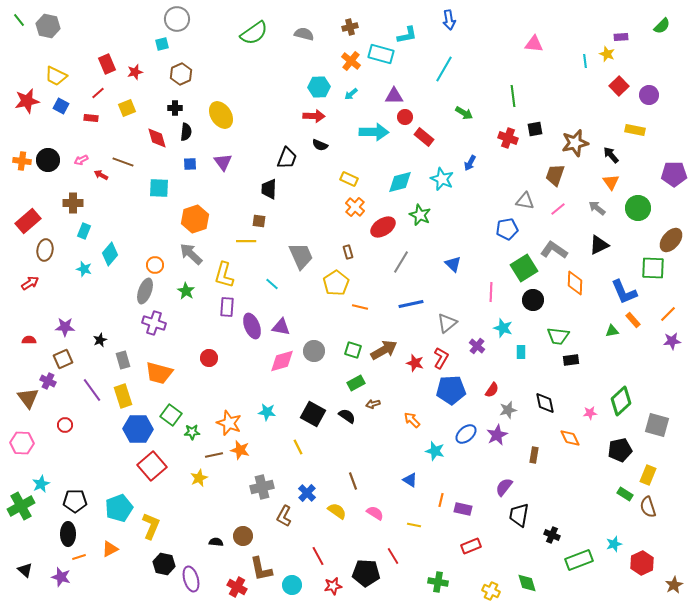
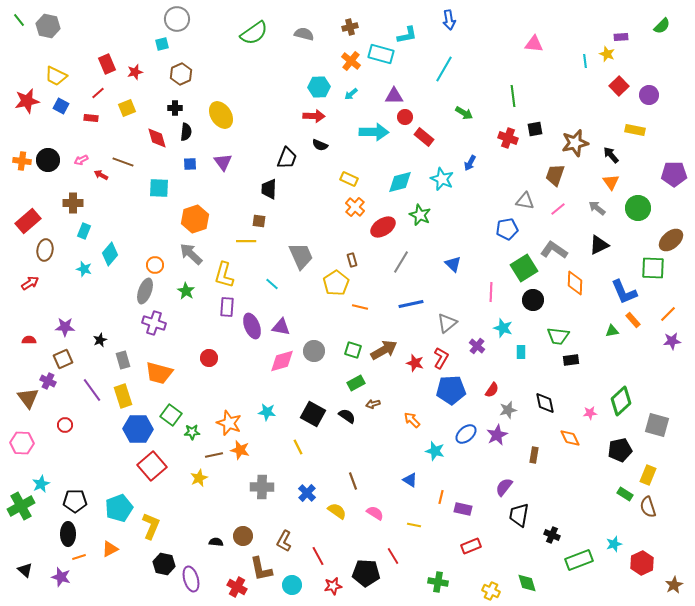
brown ellipse at (671, 240): rotated 10 degrees clockwise
brown rectangle at (348, 252): moved 4 px right, 8 px down
gray cross at (262, 487): rotated 15 degrees clockwise
orange line at (441, 500): moved 3 px up
brown L-shape at (284, 516): moved 25 px down
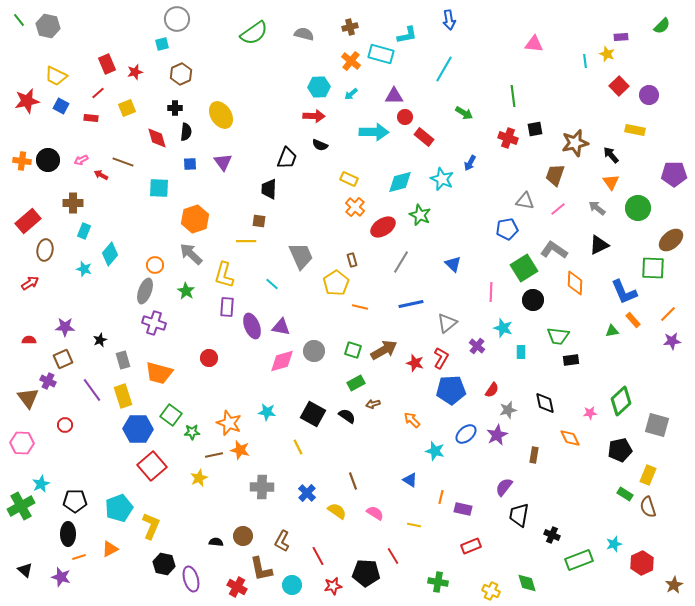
brown L-shape at (284, 541): moved 2 px left
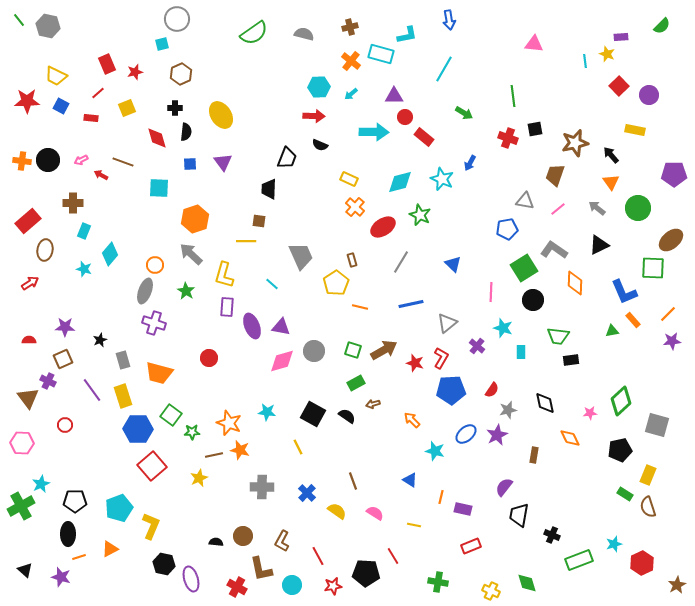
red star at (27, 101): rotated 10 degrees clockwise
brown star at (674, 585): moved 3 px right
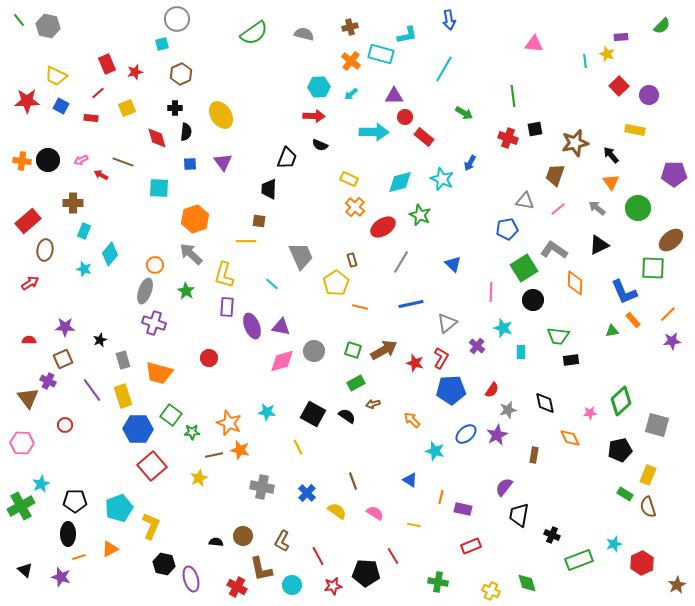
gray cross at (262, 487): rotated 10 degrees clockwise
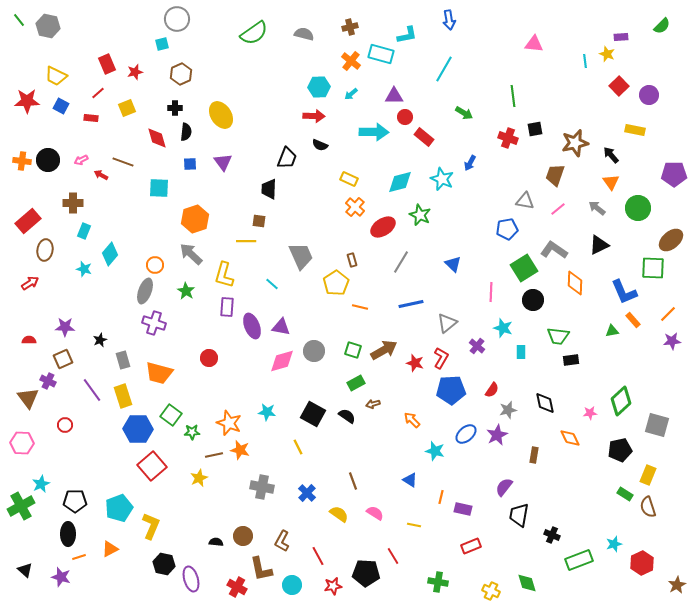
yellow semicircle at (337, 511): moved 2 px right, 3 px down
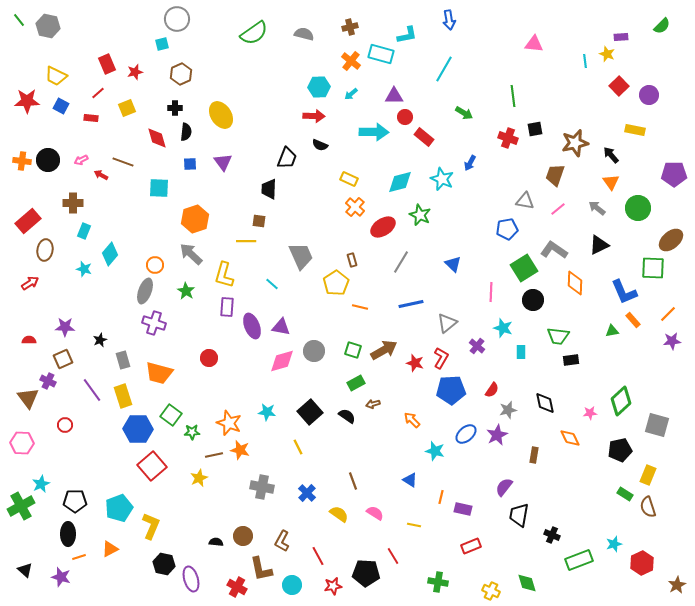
black square at (313, 414): moved 3 px left, 2 px up; rotated 20 degrees clockwise
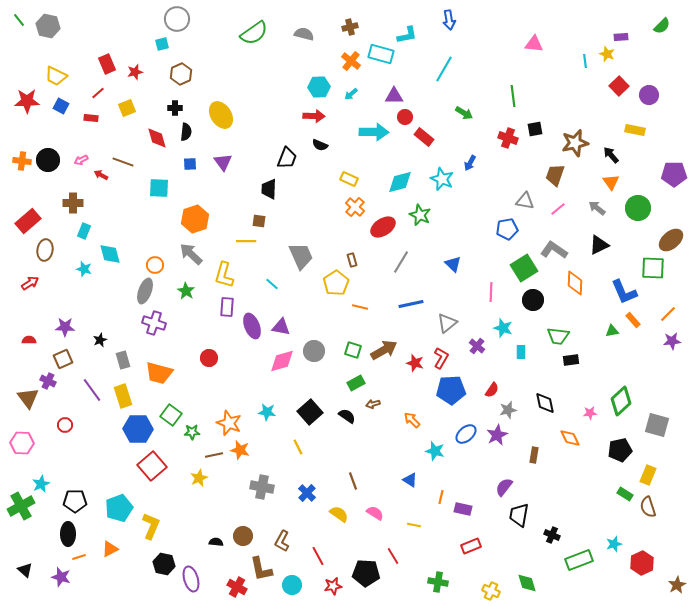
cyan diamond at (110, 254): rotated 55 degrees counterclockwise
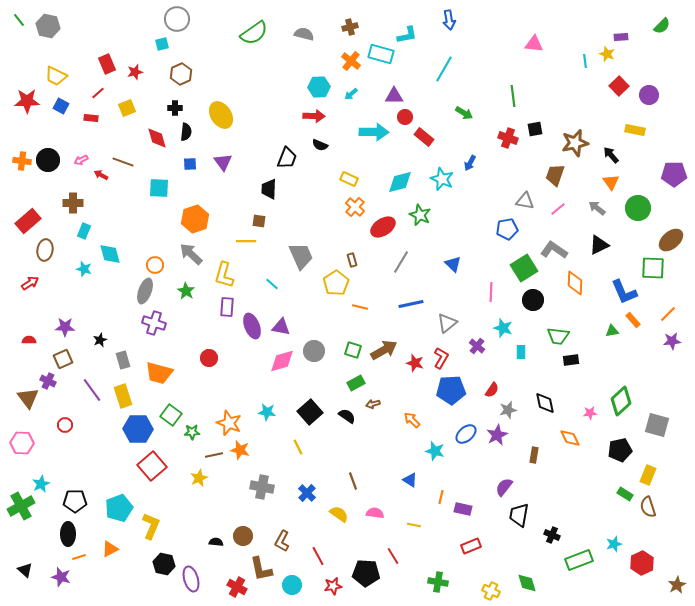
pink semicircle at (375, 513): rotated 24 degrees counterclockwise
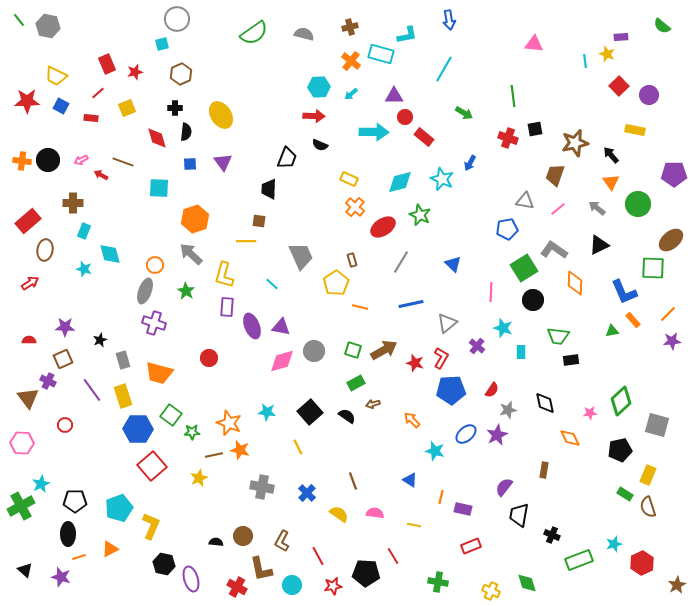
green semicircle at (662, 26): rotated 84 degrees clockwise
green circle at (638, 208): moved 4 px up
brown rectangle at (534, 455): moved 10 px right, 15 px down
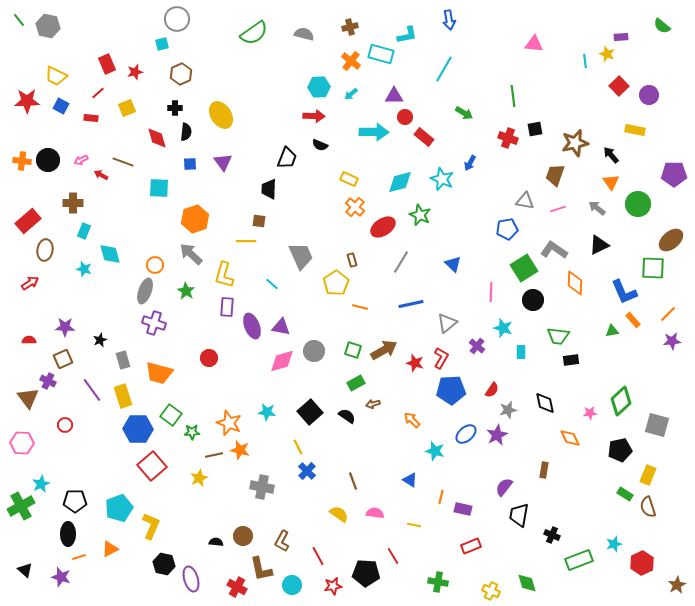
pink line at (558, 209): rotated 21 degrees clockwise
blue cross at (307, 493): moved 22 px up
